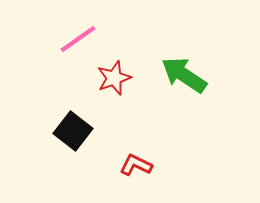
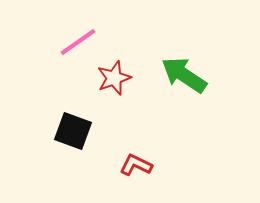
pink line: moved 3 px down
black square: rotated 18 degrees counterclockwise
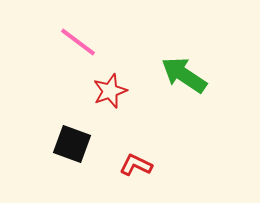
pink line: rotated 72 degrees clockwise
red star: moved 4 px left, 13 px down
black square: moved 1 px left, 13 px down
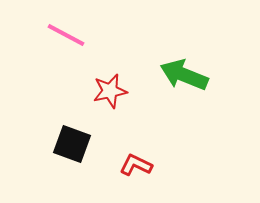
pink line: moved 12 px left, 7 px up; rotated 9 degrees counterclockwise
green arrow: rotated 12 degrees counterclockwise
red star: rotated 8 degrees clockwise
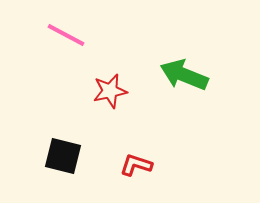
black square: moved 9 px left, 12 px down; rotated 6 degrees counterclockwise
red L-shape: rotated 8 degrees counterclockwise
